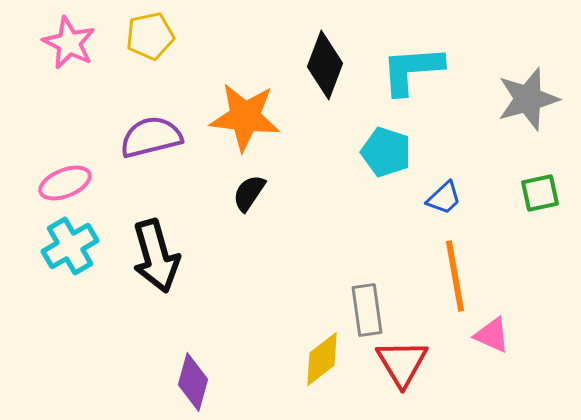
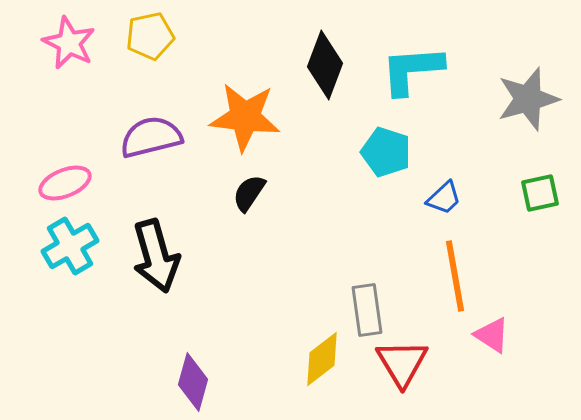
pink triangle: rotated 9 degrees clockwise
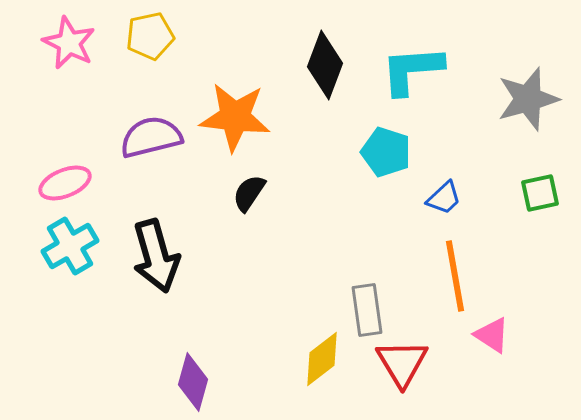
orange star: moved 10 px left
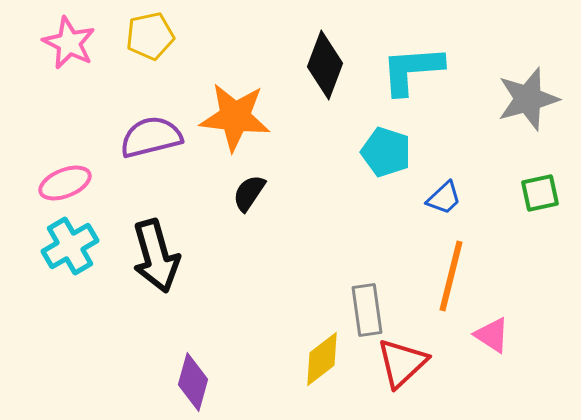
orange line: moved 4 px left; rotated 24 degrees clockwise
red triangle: rotated 18 degrees clockwise
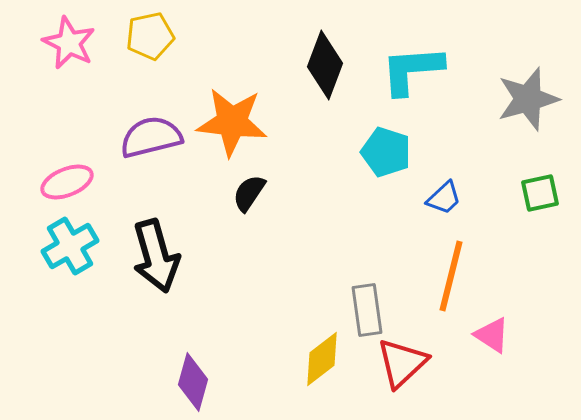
orange star: moved 3 px left, 5 px down
pink ellipse: moved 2 px right, 1 px up
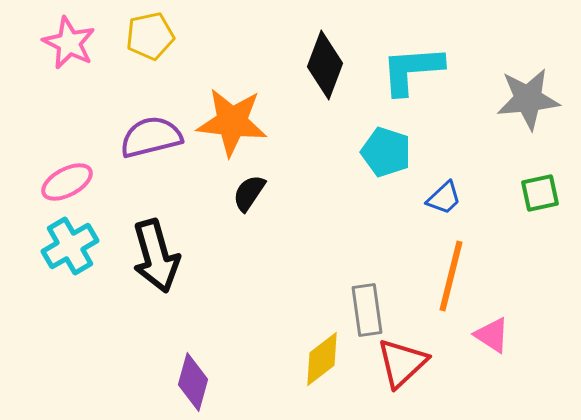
gray star: rotated 10 degrees clockwise
pink ellipse: rotated 6 degrees counterclockwise
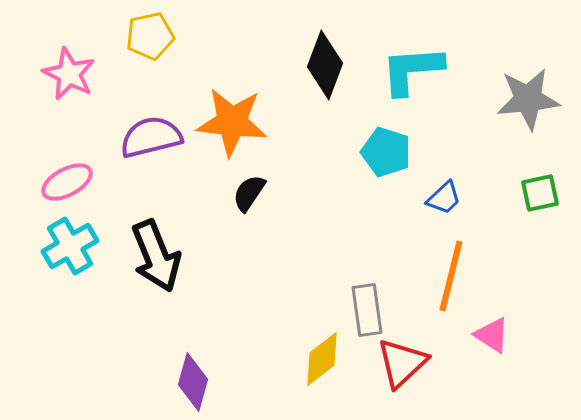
pink star: moved 31 px down
black arrow: rotated 6 degrees counterclockwise
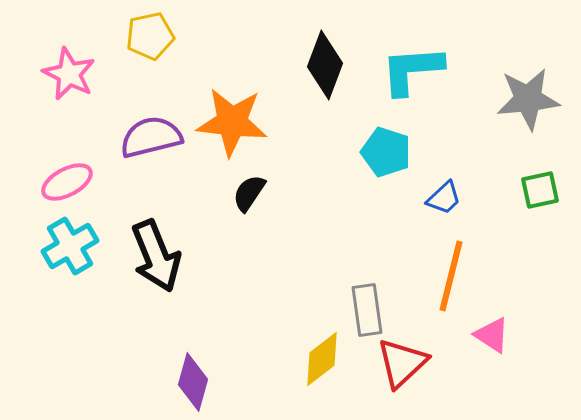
green square: moved 3 px up
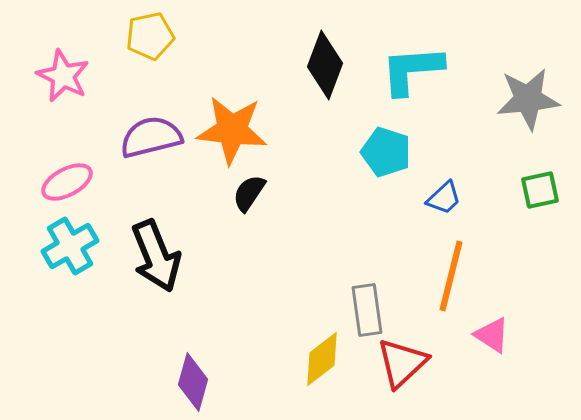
pink star: moved 6 px left, 2 px down
orange star: moved 8 px down
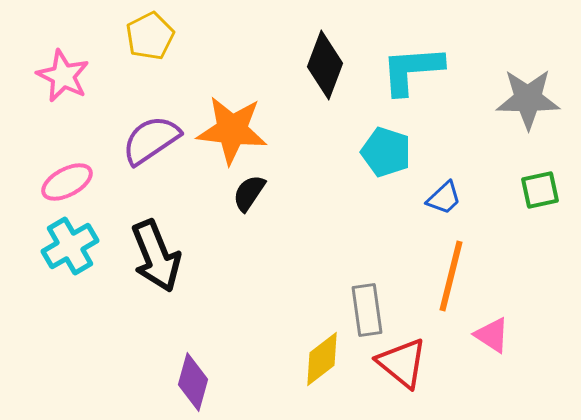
yellow pentagon: rotated 15 degrees counterclockwise
gray star: rotated 6 degrees clockwise
purple semicircle: moved 3 px down; rotated 20 degrees counterclockwise
red triangle: rotated 38 degrees counterclockwise
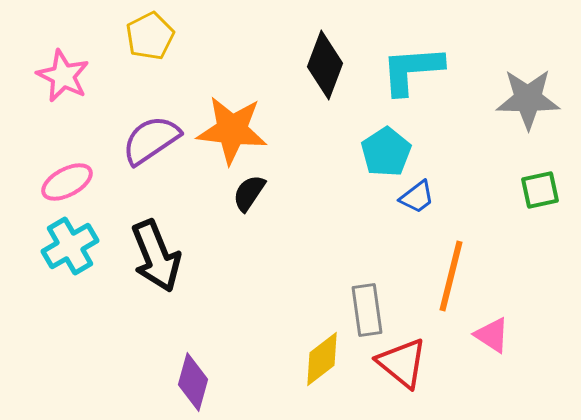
cyan pentagon: rotated 21 degrees clockwise
blue trapezoid: moved 27 px left, 1 px up; rotated 6 degrees clockwise
